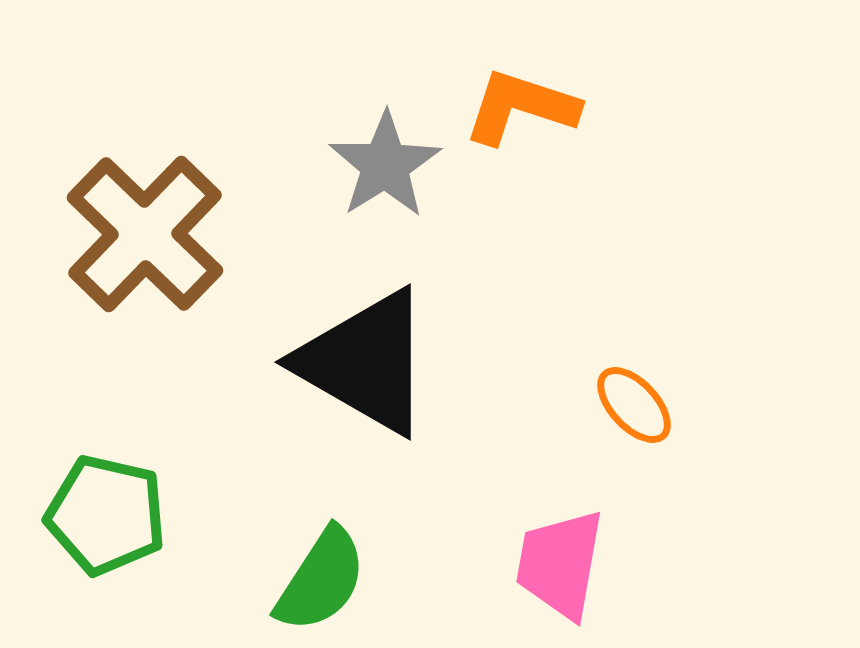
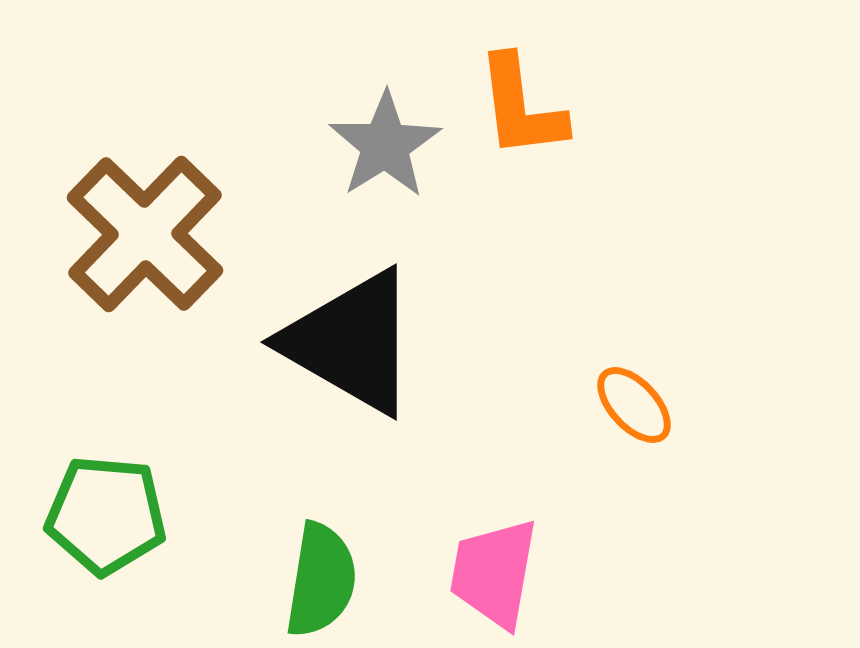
orange L-shape: rotated 115 degrees counterclockwise
gray star: moved 20 px up
black triangle: moved 14 px left, 20 px up
green pentagon: rotated 8 degrees counterclockwise
pink trapezoid: moved 66 px left, 9 px down
green semicircle: rotated 24 degrees counterclockwise
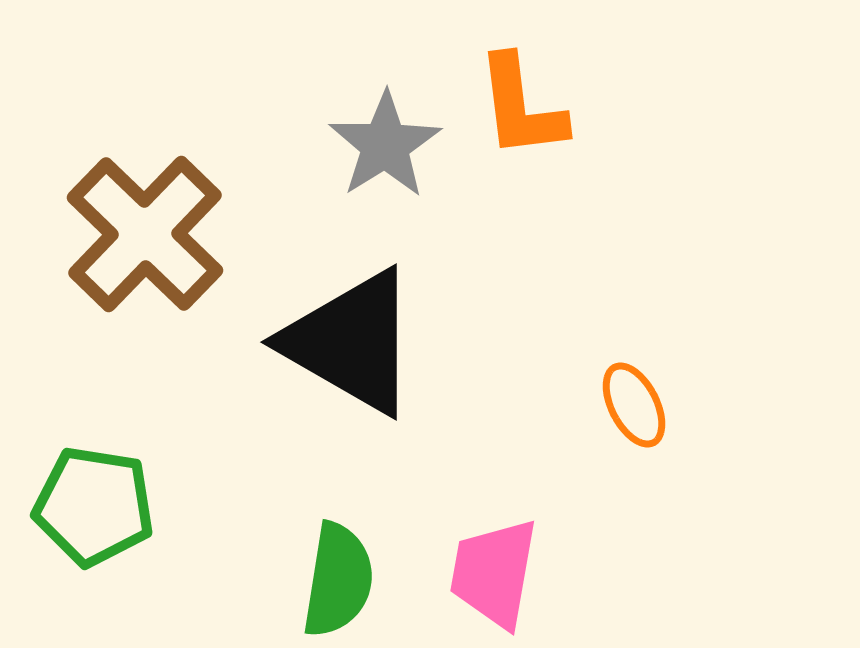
orange ellipse: rotated 16 degrees clockwise
green pentagon: moved 12 px left, 9 px up; rotated 4 degrees clockwise
green semicircle: moved 17 px right
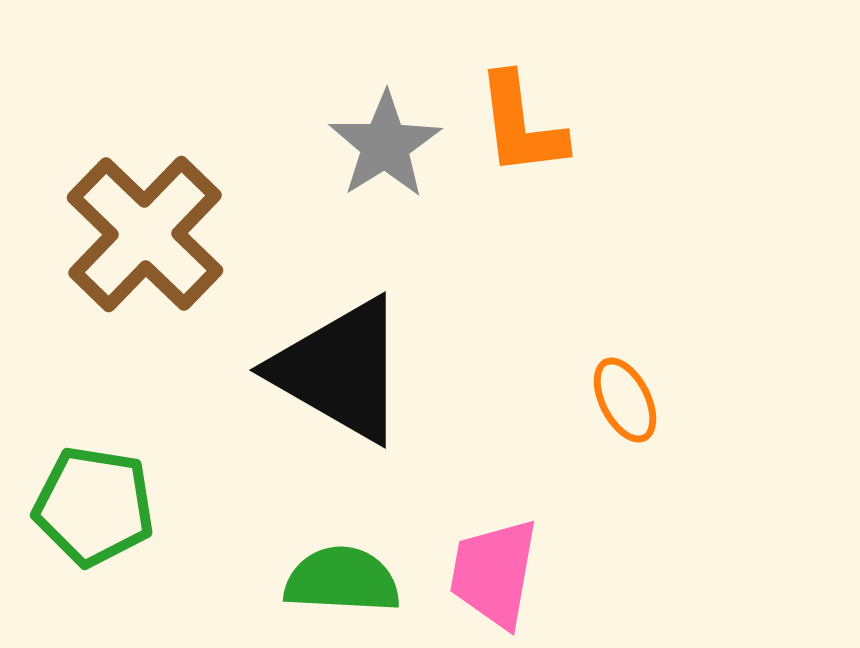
orange L-shape: moved 18 px down
black triangle: moved 11 px left, 28 px down
orange ellipse: moved 9 px left, 5 px up
green semicircle: moved 4 px right; rotated 96 degrees counterclockwise
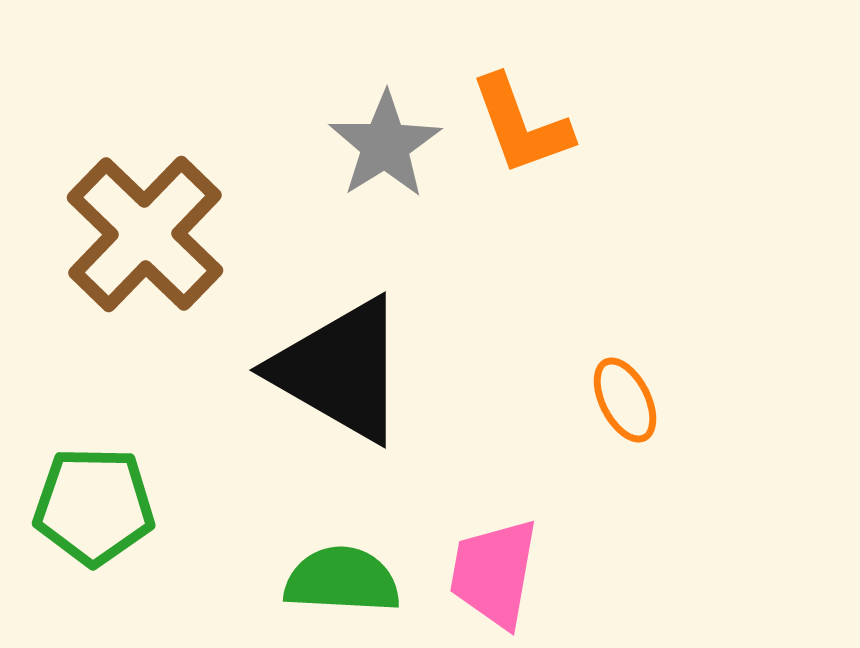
orange L-shape: rotated 13 degrees counterclockwise
green pentagon: rotated 8 degrees counterclockwise
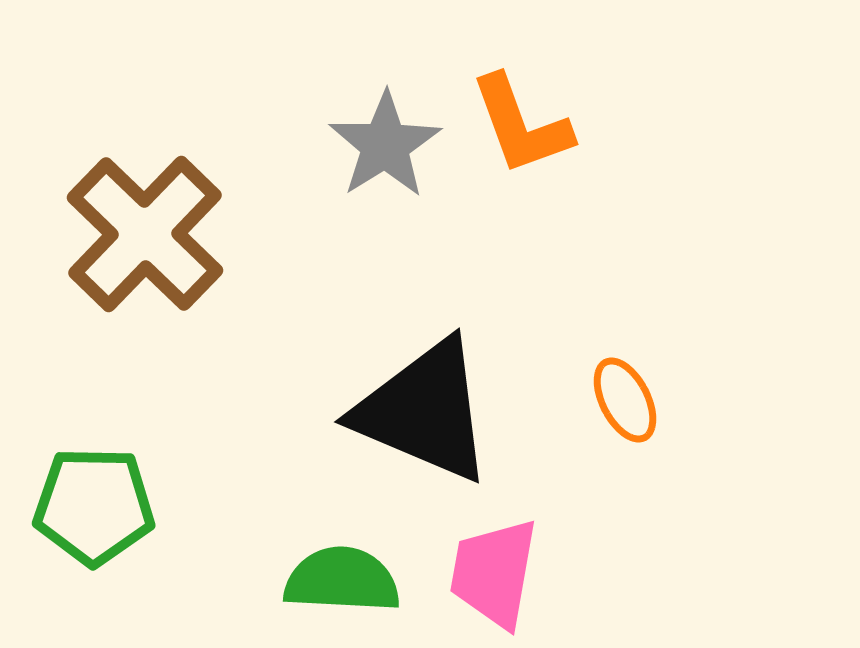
black triangle: moved 84 px right, 41 px down; rotated 7 degrees counterclockwise
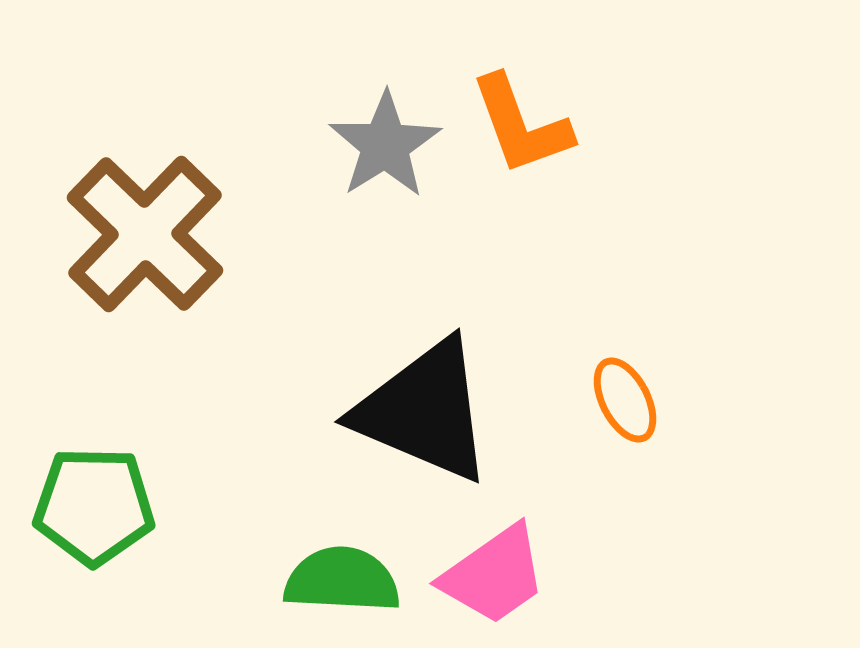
pink trapezoid: moved 2 px down; rotated 135 degrees counterclockwise
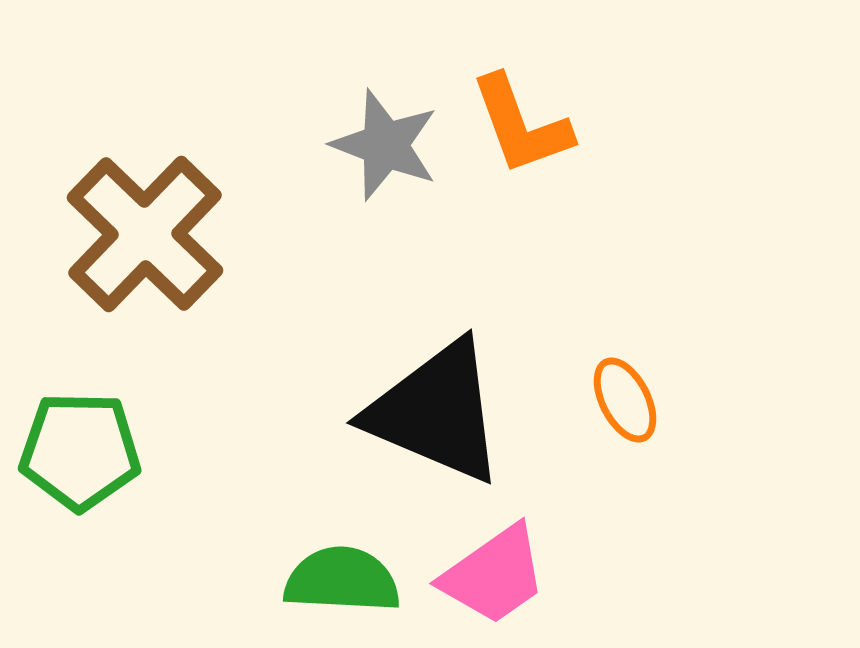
gray star: rotated 19 degrees counterclockwise
black triangle: moved 12 px right, 1 px down
green pentagon: moved 14 px left, 55 px up
